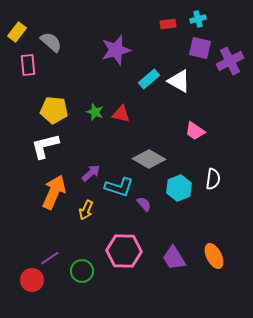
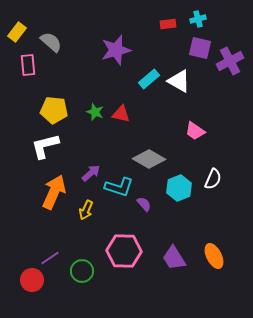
white semicircle: rotated 15 degrees clockwise
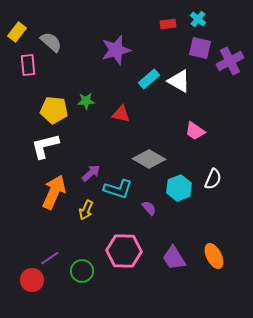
cyan cross: rotated 35 degrees counterclockwise
green star: moved 9 px left, 11 px up; rotated 24 degrees counterclockwise
cyan L-shape: moved 1 px left, 2 px down
purple semicircle: moved 5 px right, 4 px down
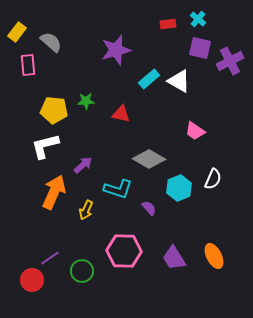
purple arrow: moved 8 px left, 8 px up
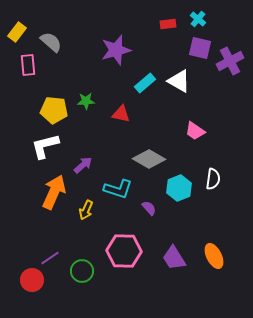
cyan rectangle: moved 4 px left, 4 px down
white semicircle: rotated 15 degrees counterclockwise
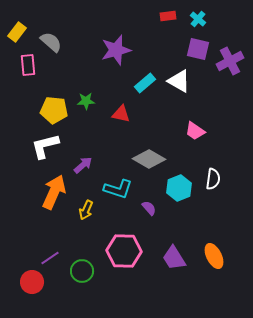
red rectangle: moved 8 px up
purple square: moved 2 px left, 1 px down
red circle: moved 2 px down
